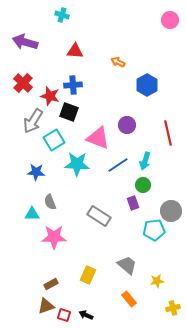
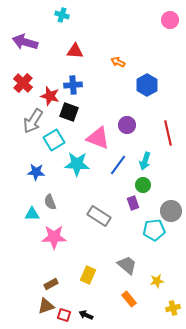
blue line: rotated 20 degrees counterclockwise
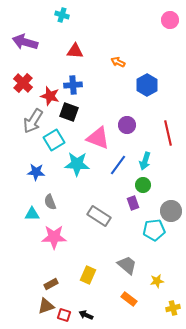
orange rectangle: rotated 14 degrees counterclockwise
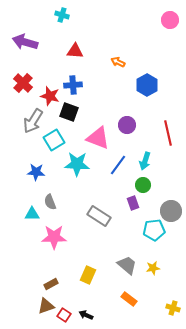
yellow star: moved 4 px left, 13 px up
yellow cross: rotated 32 degrees clockwise
red square: rotated 16 degrees clockwise
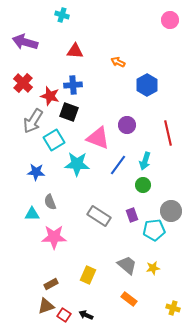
purple rectangle: moved 1 px left, 12 px down
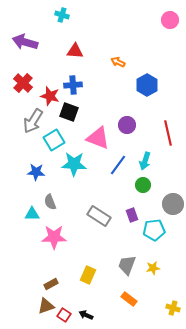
cyan star: moved 3 px left
gray circle: moved 2 px right, 7 px up
gray trapezoid: rotated 110 degrees counterclockwise
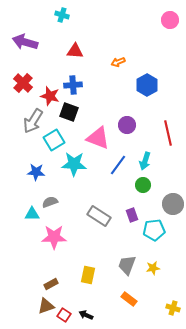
orange arrow: rotated 48 degrees counterclockwise
gray semicircle: rotated 91 degrees clockwise
yellow rectangle: rotated 12 degrees counterclockwise
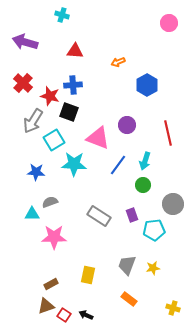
pink circle: moved 1 px left, 3 px down
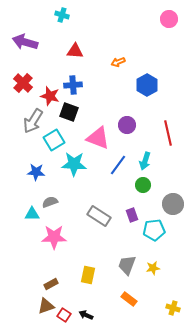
pink circle: moved 4 px up
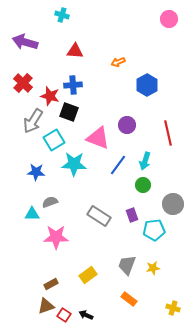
pink star: moved 2 px right
yellow rectangle: rotated 42 degrees clockwise
